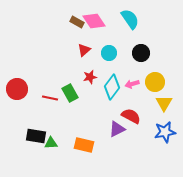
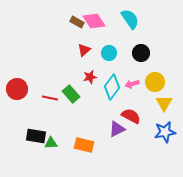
green rectangle: moved 1 px right, 1 px down; rotated 12 degrees counterclockwise
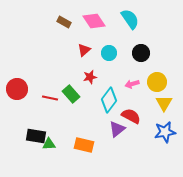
brown rectangle: moved 13 px left
yellow circle: moved 2 px right
cyan diamond: moved 3 px left, 13 px down
purple triangle: rotated 12 degrees counterclockwise
green triangle: moved 2 px left, 1 px down
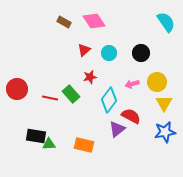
cyan semicircle: moved 36 px right, 3 px down
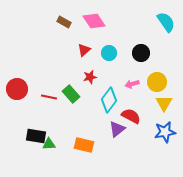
red line: moved 1 px left, 1 px up
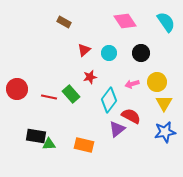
pink diamond: moved 31 px right
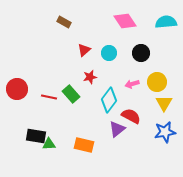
cyan semicircle: rotated 60 degrees counterclockwise
